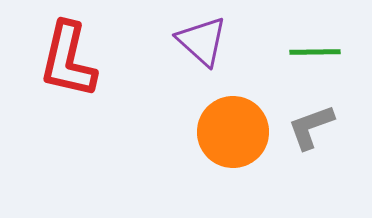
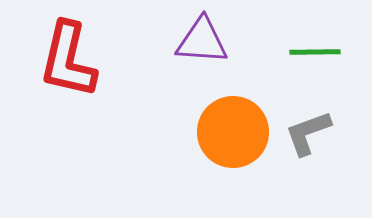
purple triangle: rotated 38 degrees counterclockwise
gray L-shape: moved 3 px left, 6 px down
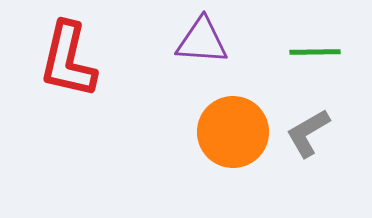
gray L-shape: rotated 10 degrees counterclockwise
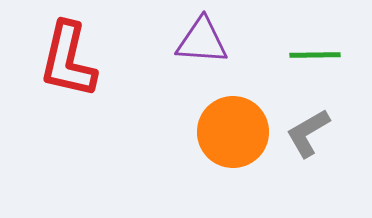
green line: moved 3 px down
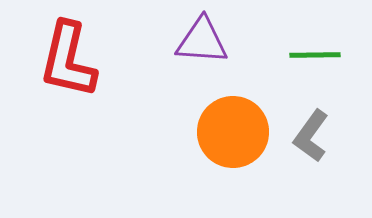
gray L-shape: moved 3 px right, 3 px down; rotated 24 degrees counterclockwise
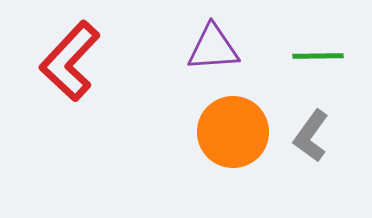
purple triangle: moved 11 px right, 7 px down; rotated 8 degrees counterclockwise
green line: moved 3 px right, 1 px down
red L-shape: moved 2 px right, 1 px down; rotated 30 degrees clockwise
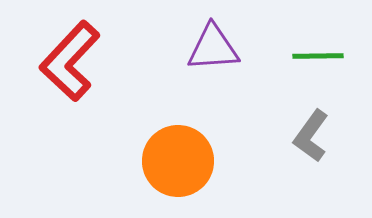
orange circle: moved 55 px left, 29 px down
